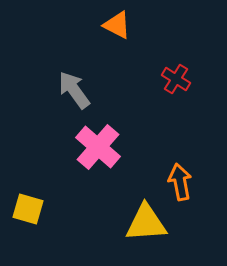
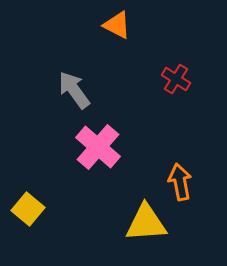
yellow square: rotated 24 degrees clockwise
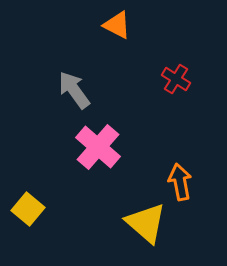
yellow triangle: rotated 45 degrees clockwise
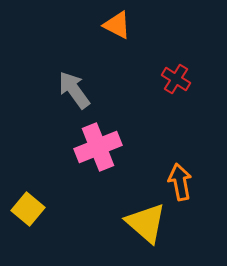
pink cross: rotated 27 degrees clockwise
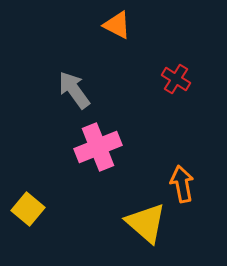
orange arrow: moved 2 px right, 2 px down
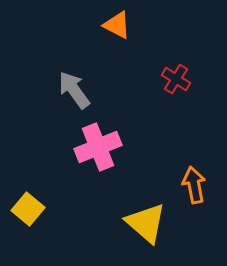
orange arrow: moved 12 px right, 1 px down
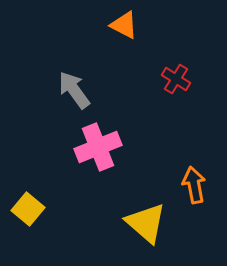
orange triangle: moved 7 px right
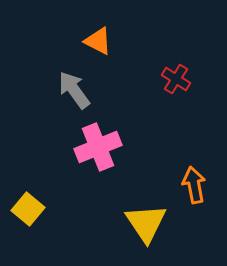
orange triangle: moved 26 px left, 16 px down
yellow triangle: rotated 15 degrees clockwise
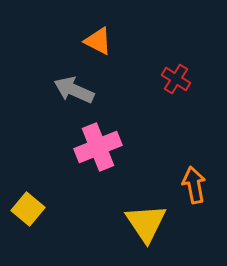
gray arrow: rotated 30 degrees counterclockwise
